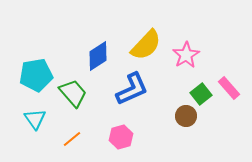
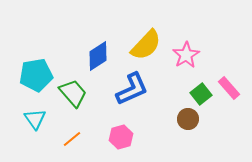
brown circle: moved 2 px right, 3 px down
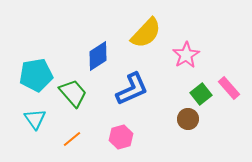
yellow semicircle: moved 12 px up
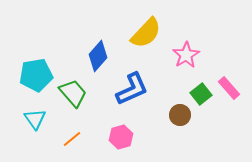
blue diamond: rotated 16 degrees counterclockwise
brown circle: moved 8 px left, 4 px up
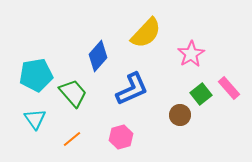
pink star: moved 5 px right, 1 px up
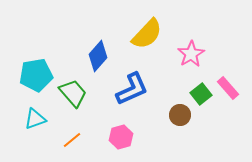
yellow semicircle: moved 1 px right, 1 px down
pink rectangle: moved 1 px left
cyan triangle: rotated 45 degrees clockwise
orange line: moved 1 px down
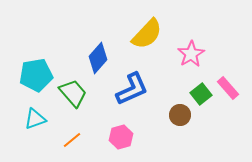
blue diamond: moved 2 px down
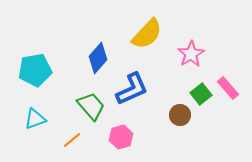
cyan pentagon: moved 1 px left, 5 px up
green trapezoid: moved 18 px right, 13 px down
